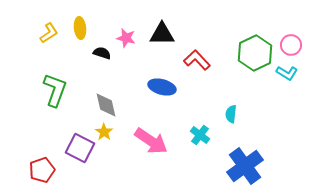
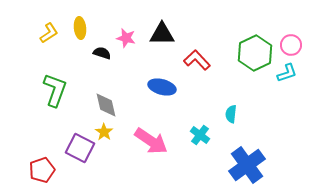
cyan L-shape: rotated 50 degrees counterclockwise
blue cross: moved 2 px right, 1 px up
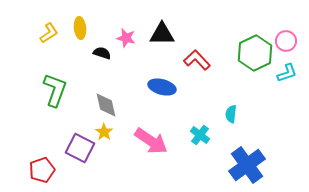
pink circle: moved 5 px left, 4 px up
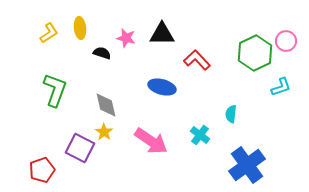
cyan L-shape: moved 6 px left, 14 px down
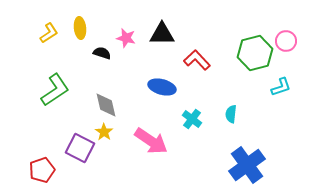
green hexagon: rotated 12 degrees clockwise
green L-shape: rotated 36 degrees clockwise
cyan cross: moved 8 px left, 16 px up
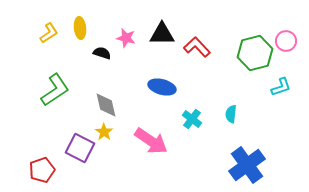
red L-shape: moved 13 px up
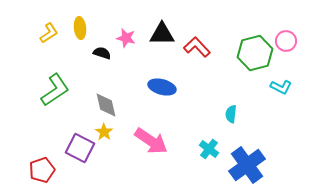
cyan L-shape: rotated 45 degrees clockwise
cyan cross: moved 17 px right, 30 px down
